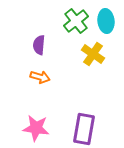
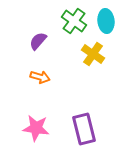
green cross: moved 2 px left; rotated 15 degrees counterclockwise
purple semicircle: moved 1 px left, 4 px up; rotated 36 degrees clockwise
purple rectangle: rotated 24 degrees counterclockwise
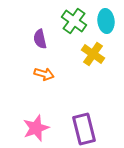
purple semicircle: moved 2 px right, 2 px up; rotated 54 degrees counterclockwise
orange arrow: moved 4 px right, 3 px up
pink star: rotated 28 degrees counterclockwise
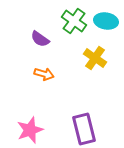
cyan ellipse: rotated 75 degrees counterclockwise
purple semicircle: rotated 42 degrees counterclockwise
yellow cross: moved 2 px right, 4 px down
pink star: moved 6 px left, 2 px down
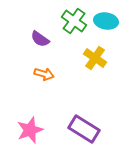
purple rectangle: rotated 44 degrees counterclockwise
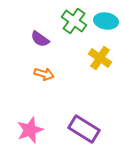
yellow cross: moved 5 px right
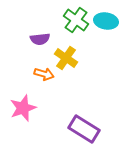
green cross: moved 2 px right, 1 px up
purple semicircle: rotated 42 degrees counterclockwise
yellow cross: moved 34 px left
pink star: moved 7 px left, 22 px up
